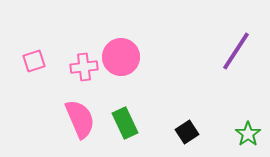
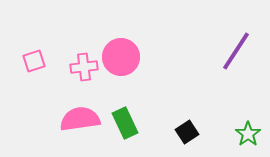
pink semicircle: rotated 75 degrees counterclockwise
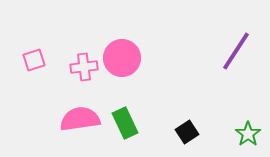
pink circle: moved 1 px right, 1 px down
pink square: moved 1 px up
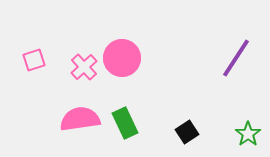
purple line: moved 7 px down
pink cross: rotated 36 degrees counterclockwise
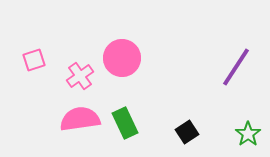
purple line: moved 9 px down
pink cross: moved 4 px left, 9 px down; rotated 8 degrees clockwise
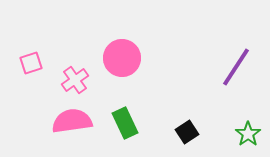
pink square: moved 3 px left, 3 px down
pink cross: moved 5 px left, 4 px down
pink semicircle: moved 8 px left, 2 px down
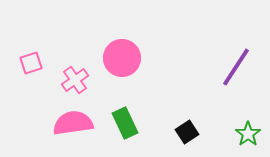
pink semicircle: moved 1 px right, 2 px down
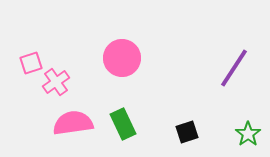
purple line: moved 2 px left, 1 px down
pink cross: moved 19 px left, 2 px down
green rectangle: moved 2 px left, 1 px down
black square: rotated 15 degrees clockwise
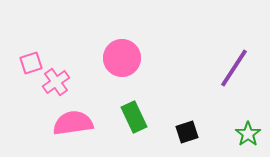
green rectangle: moved 11 px right, 7 px up
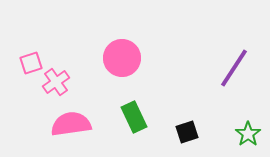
pink semicircle: moved 2 px left, 1 px down
